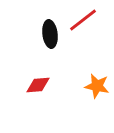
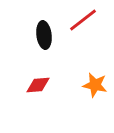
black ellipse: moved 6 px left, 1 px down
orange star: moved 2 px left, 1 px up
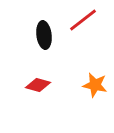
red diamond: rotated 20 degrees clockwise
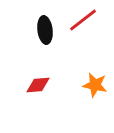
black ellipse: moved 1 px right, 5 px up
red diamond: rotated 20 degrees counterclockwise
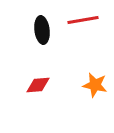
red line: rotated 28 degrees clockwise
black ellipse: moved 3 px left
